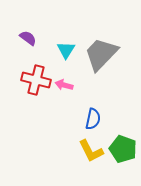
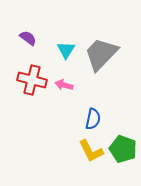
red cross: moved 4 px left
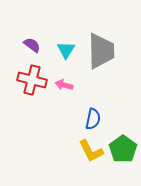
purple semicircle: moved 4 px right, 7 px down
gray trapezoid: moved 3 px up; rotated 135 degrees clockwise
green pentagon: rotated 16 degrees clockwise
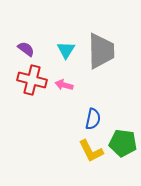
purple semicircle: moved 6 px left, 4 px down
green pentagon: moved 6 px up; rotated 28 degrees counterclockwise
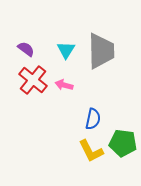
red cross: moved 1 px right; rotated 24 degrees clockwise
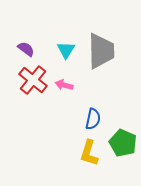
green pentagon: rotated 16 degrees clockwise
yellow L-shape: moved 2 px left, 2 px down; rotated 44 degrees clockwise
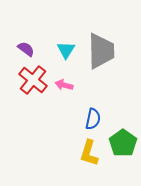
green pentagon: rotated 12 degrees clockwise
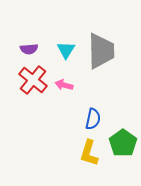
purple semicircle: moved 3 px right; rotated 138 degrees clockwise
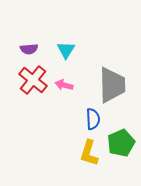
gray trapezoid: moved 11 px right, 34 px down
blue semicircle: rotated 15 degrees counterclockwise
green pentagon: moved 2 px left; rotated 12 degrees clockwise
